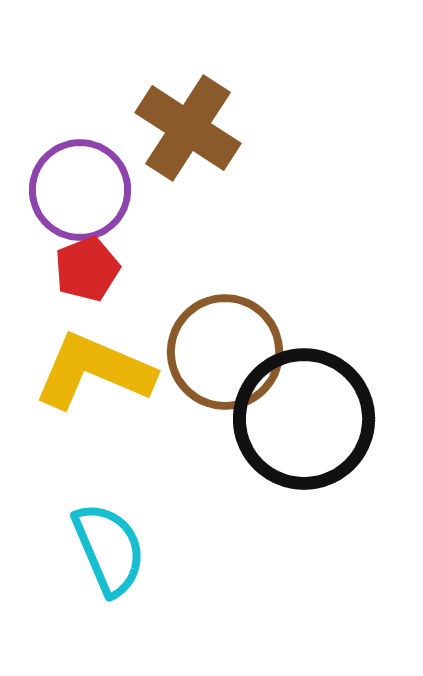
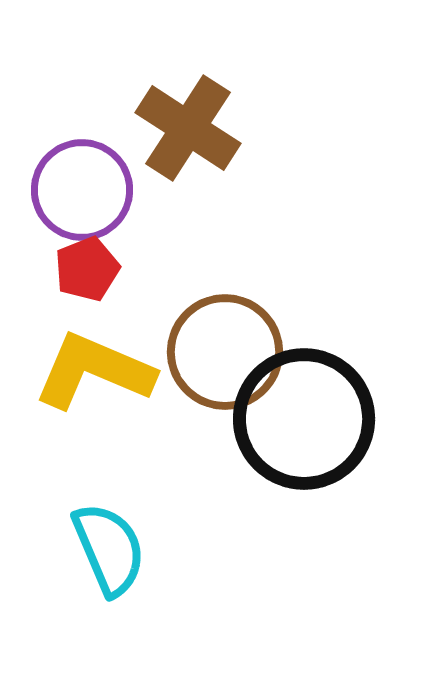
purple circle: moved 2 px right
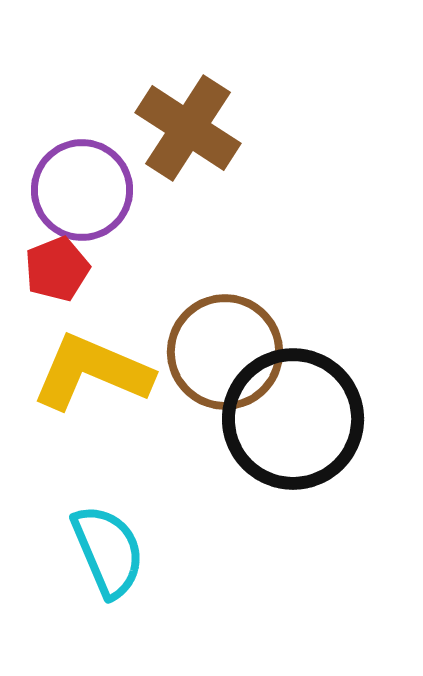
red pentagon: moved 30 px left
yellow L-shape: moved 2 px left, 1 px down
black circle: moved 11 px left
cyan semicircle: moved 1 px left, 2 px down
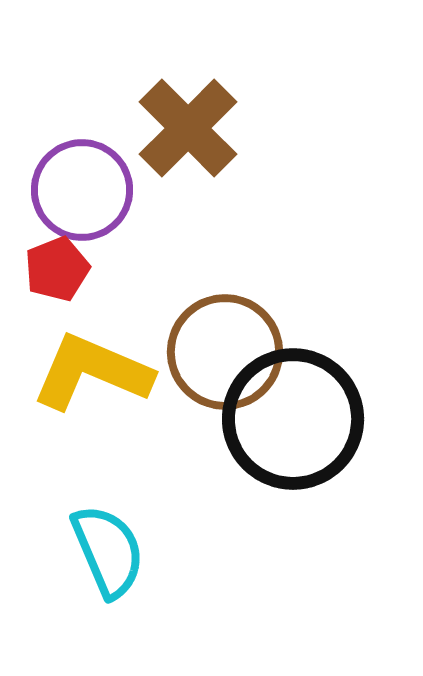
brown cross: rotated 12 degrees clockwise
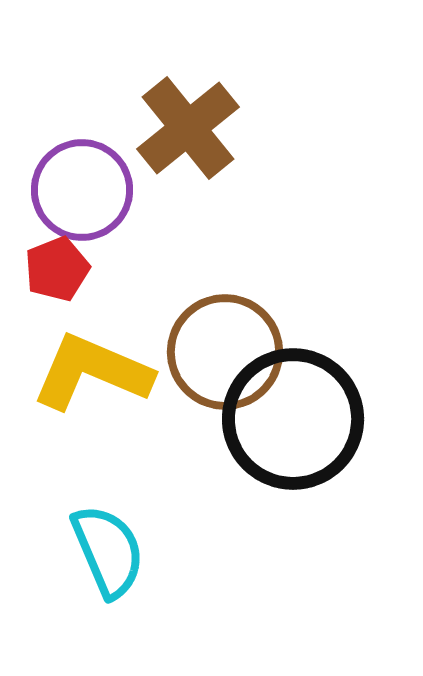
brown cross: rotated 6 degrees clockwise
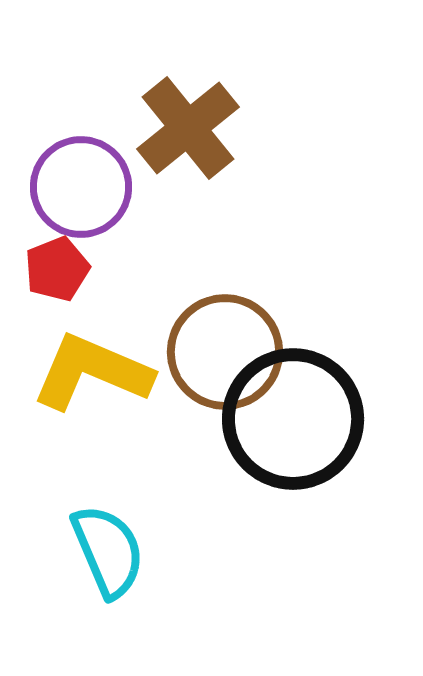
purple circle: moved 1 px left, 3 px up
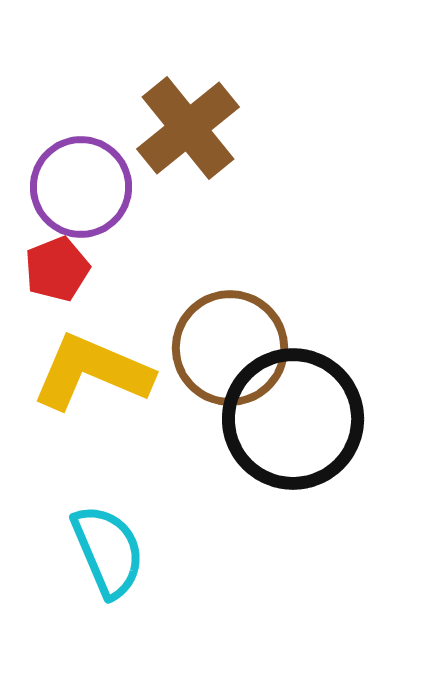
brown circle: moved 5 px right, 4 px up
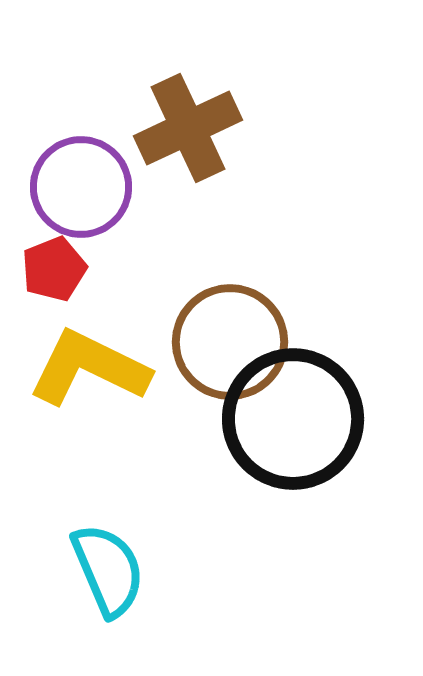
brown cross: rotated 14 degrees clockwise
red pentagon: moved 3 px left
brown circle: moved 6 px up
yellow L-shape: moved 3 px left, 4 px up; rotated 3 degrees clockwise
cyan semicircle: moved 19 px down
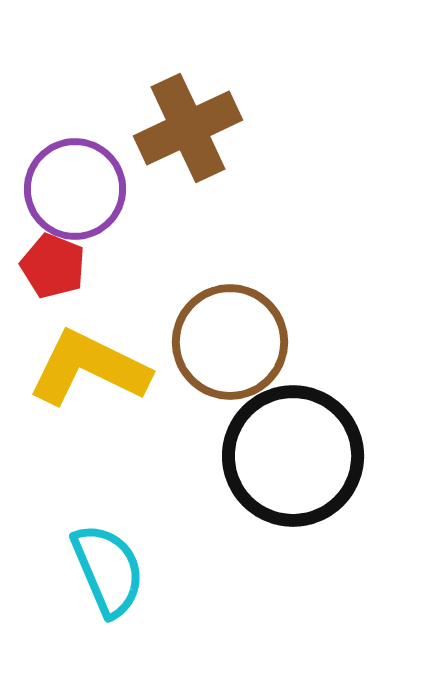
purple circle: moved 6 px left, 2 px down
red pentagon: moved 1 px left, 3 px up; rotated 28 degrees counterclockwise
black circle: moved 37 px down
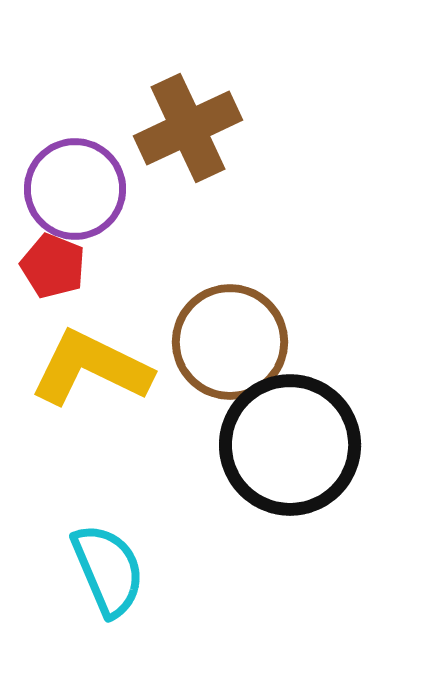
yellow L-shape: moved 2 px right
black circle: moved 3 px left, 11 px up
